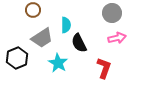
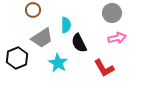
red L-shape: rotated 130 degrees clockwise
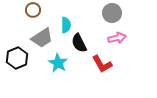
red L-shape: moved 2 px left, 4 px up
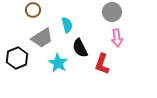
gray circle: moved 1 px up
cyan semicircle: moved 1 px right; rotated 14 degrees counterclockwise
pink arrow: rotated 96 degrees clockwise
black semicircle: moved 1 px right, 5 px down
red L-shape: rotated 50 degrees clockwise
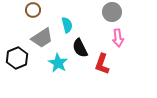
pink arrow: moved 1 px right
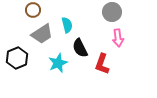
gray trapezoid: moved 4 px up
cyan star: rotated 18 degrees clockwise
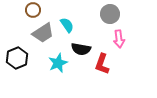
gray circle: moved 2 px left, 2 px down
cyan semicircle: rotated 21 degrees counterclockwise
gray trapezoid: moved 1 px right, 1 px up
pink arrow: moved 1 px right, 1 px down
black semicircle: moved 1 px right, 1 px down; rotated 54 degrees counterclockwise
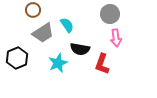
pink arrow: moved 3 px left, 1 px up
black semicircle: moved 1 px left
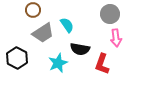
black hexagon: rotated 10 degrees counterclockwise
